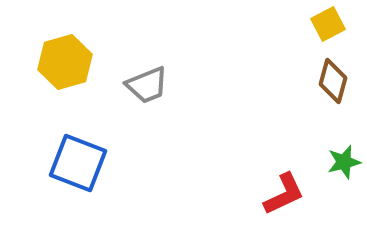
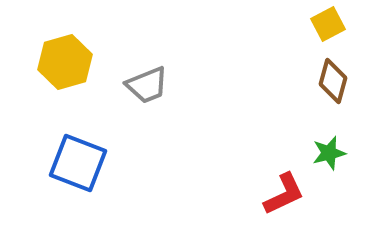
green star: moved 15 px left, 9 px up
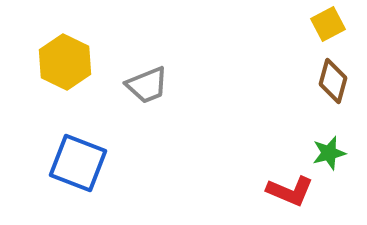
yellow hexagon: rotated 18 degrees counterclockwise
red L-shape: moved 6 px right, 3 px up; rotated 48 degrees clockwise
